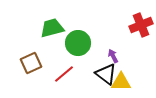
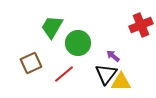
green trapezoid: moved 1 px up; rotated 45 degrees counterclockwise
purple arrow: rotated 24 degrees counterclockwise
black triangle: rotated 30 degrees clockwise
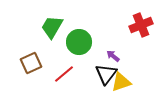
green circle: moved 1 px right, 1 px up
yellow triangle: rotated 20 degrees counterclockwise
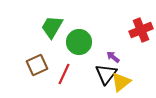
red cross: moved 5 px down
purple arrow: moved 1 px down
brown square: moved 6 px right, 2 px down
red line: rotated 25 degrees counterclockwise
yellow triangle: rotated 20 degrees counterclockwise
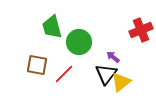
green trapezoid: rotated 45 degrees counterclockwise
brown square: rotated 35 degrees clockwise
red line: rotated 20 degrees clockwise
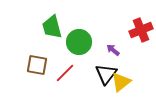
purple arrow: moved 7 px up
red line: moved 1 px right, 1 px up
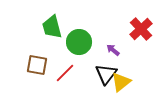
red cross: moved 1 px up; rotated 20 degrees counterclockwise
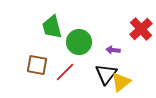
purple arrow: rotated 32 degrees counterclockwise
red line: moved 1 px up
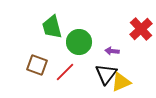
purple arrow: moved 1 px left, 1 px down
brown square: rotated 10 degrees clockwise
yellow triangle: rotated 15 degrees clockwise
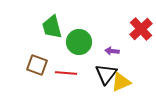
red line: moved 1 px right, 1 px down; rotated 50 degrees clockwise
